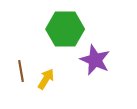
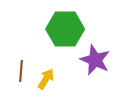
brown line: rotated 15 degrees clockwise
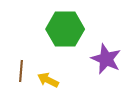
purple star: moved 11 px right, 1 px up
yellow arrow: moved 2 px right, 1 px down; rotated 95 degrees counterclockwise
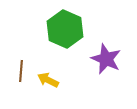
green hexagon: rotated 24 degrees clockwise
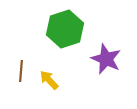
green hexagon: rotated 18 degrees clockwise
yellow arrow: moved 1 px right; rotated 20 degrees clockwise
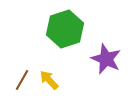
brown line: moved 1 px right, 9 px down; rotated 25 degrees clockwise
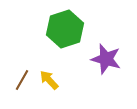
purple star: rotated 8 degrees counterclockwise
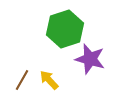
purple star: moved 16 px left
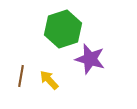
green hexagon: moved 2 px left
brown line: moved 1 px left, 4 px up; rotated 20 degrees counterclockwise
